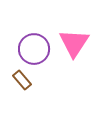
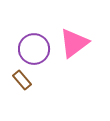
pink triangle: rotated 20 degrees clockwise
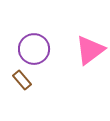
pink triangle: moved 16 px right, 7 px down
